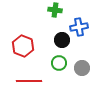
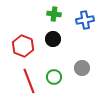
green cross: moved 1 px left, 4 px down
blue cross: moved 6 px right, 7 px up
black circle: moved 9 px left, 1 px up
green circle: moved 5 px left, 14 px down
red line: rotated 70 degrees clockwise
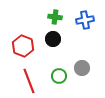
green cross: moved 1 px right, 3 px down
green circle: moved 5 px right, 1 px up
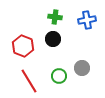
blue cross: moved 2 px right
red line: rotated 10 degrees counterclockwise
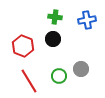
gray circle: moved 1 px left, 1 px down
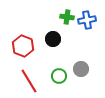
green cross: moved 12 px right
